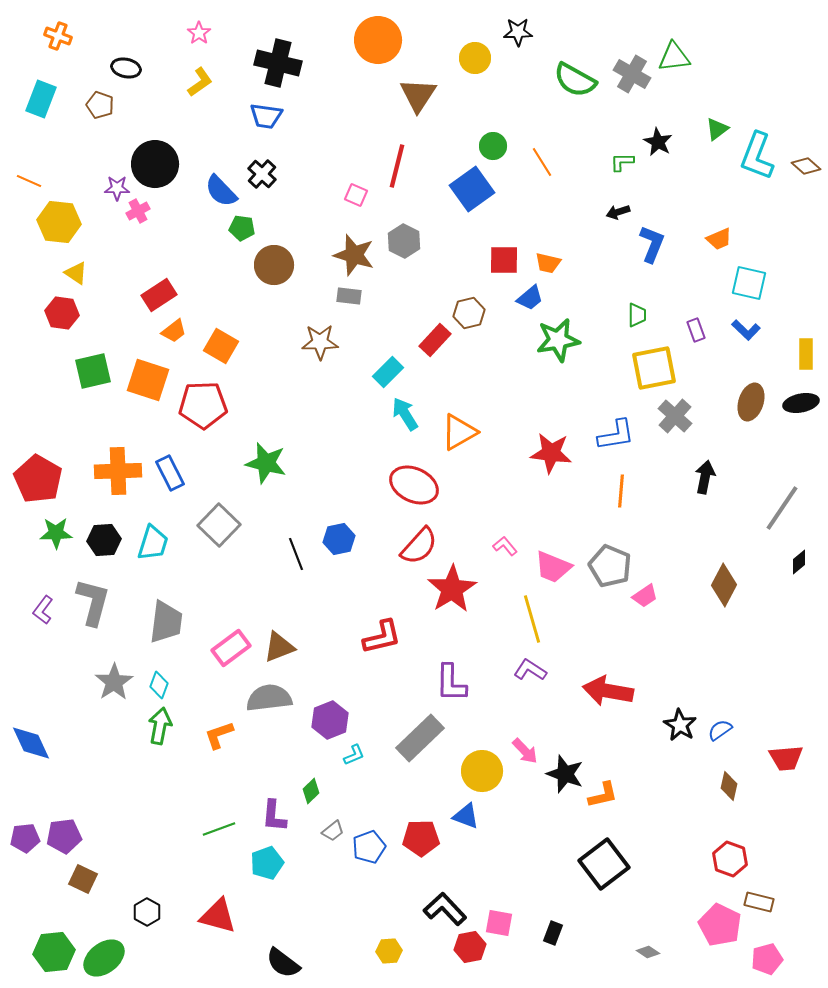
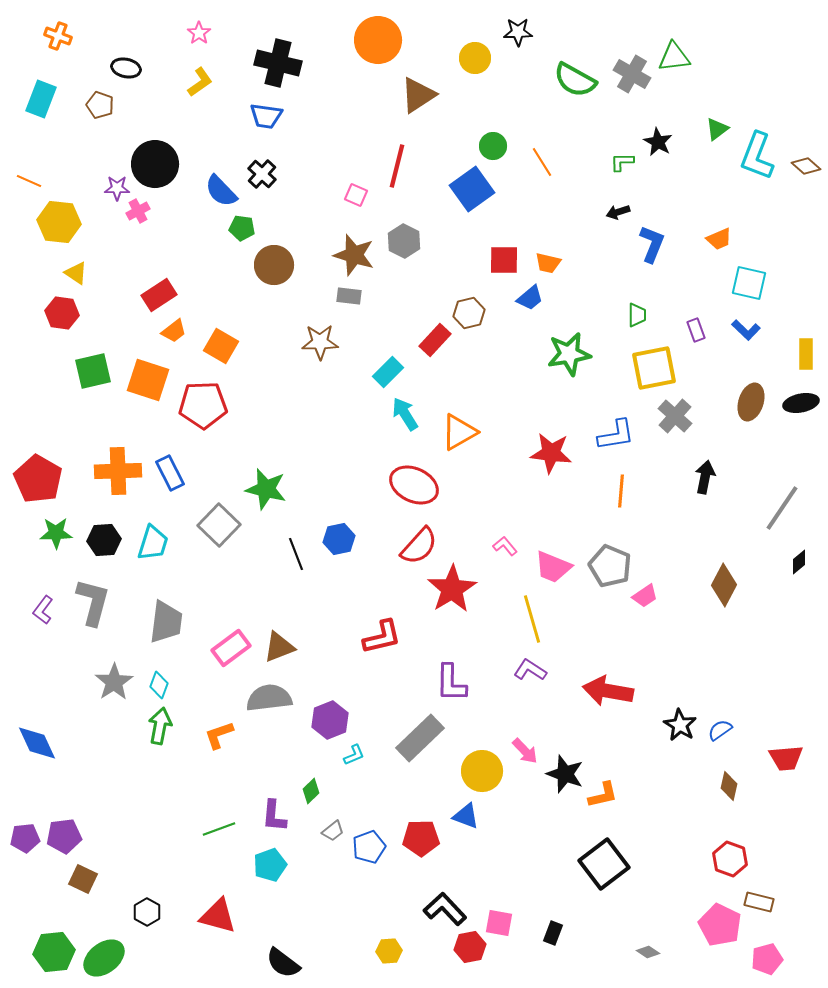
brown triangle at (418, 95): rotated 24 degrees clockwise
green star at (558, 340): moved 11 px right, 14 px down
green star at (266, 463): moved 26 px down
blue diamond at (31, 743): moved 6 px right
cyan pentagon at (267, 863): moved 3 px right, 2 px down
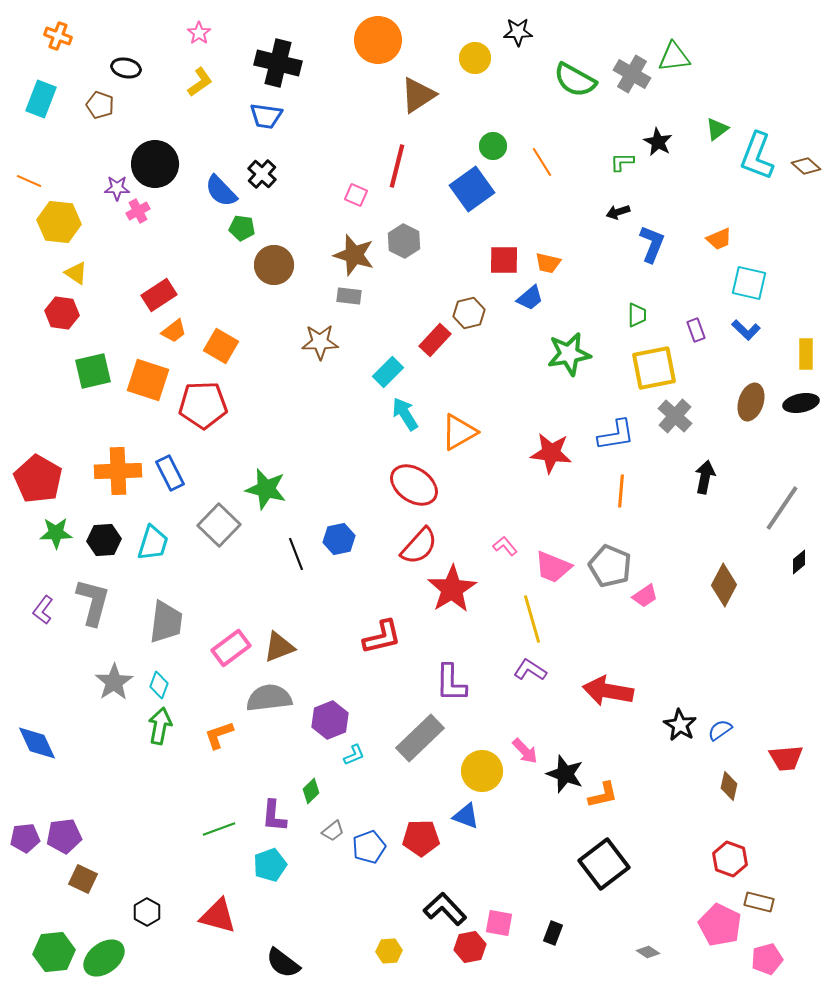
red ellipse at (414, 485): rotated 9 degrees clockwise
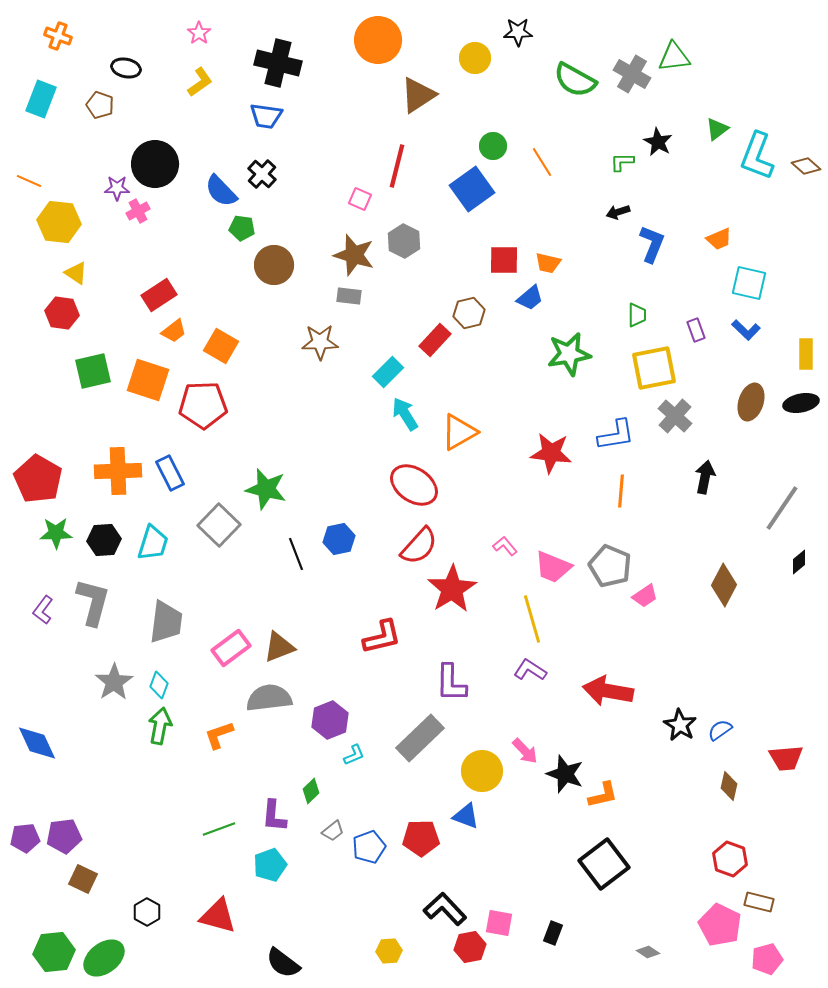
pink square at (356, 195): moved 4 px right, 4 px down
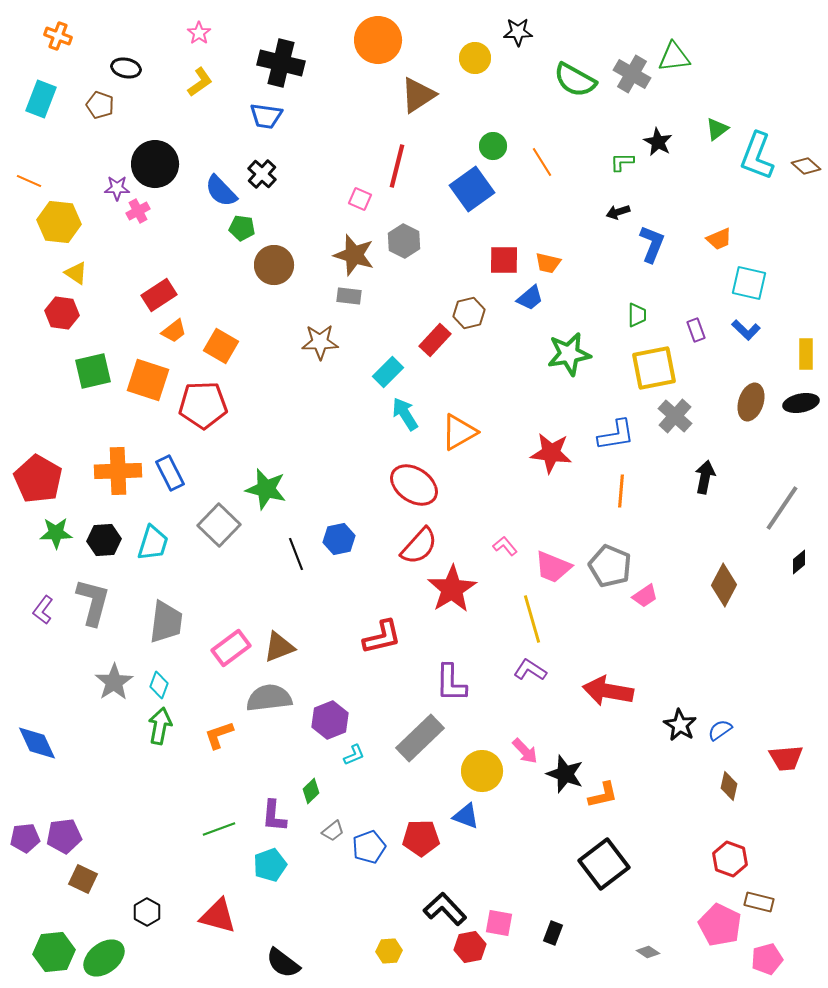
black cross at (278, 63): moved 3 px right
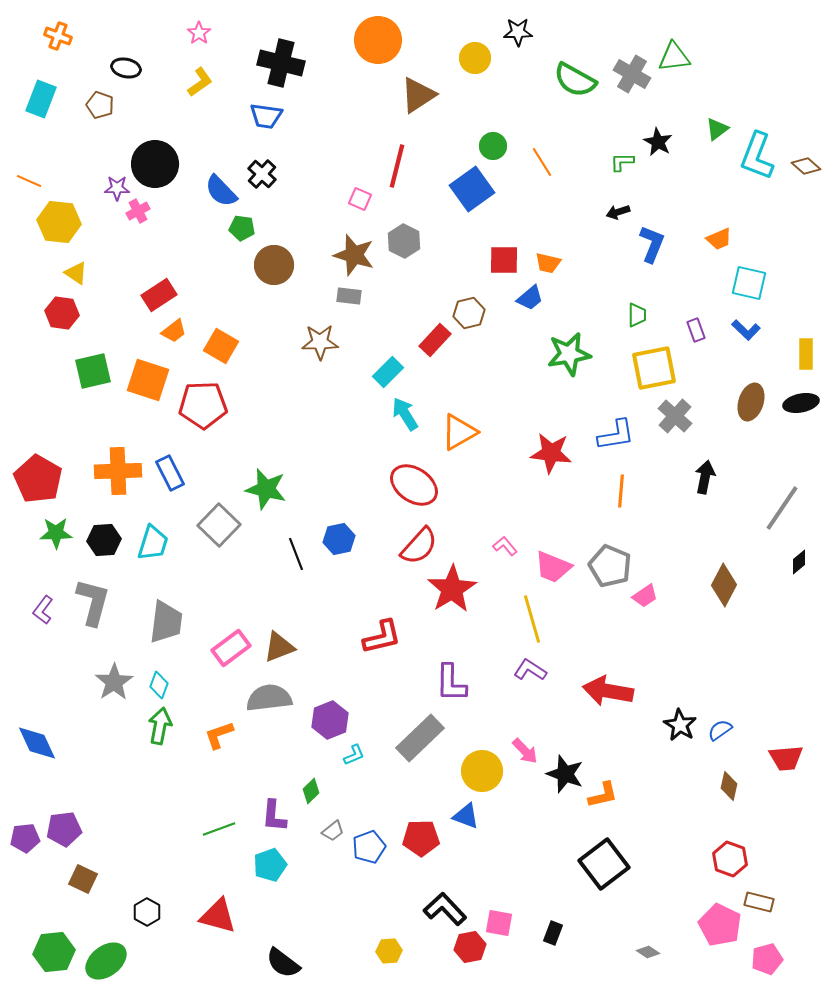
purple pentagon at (64, 836): moved 7 px up
green ellipse at (104, 958): moved 2 px right, 3 px down
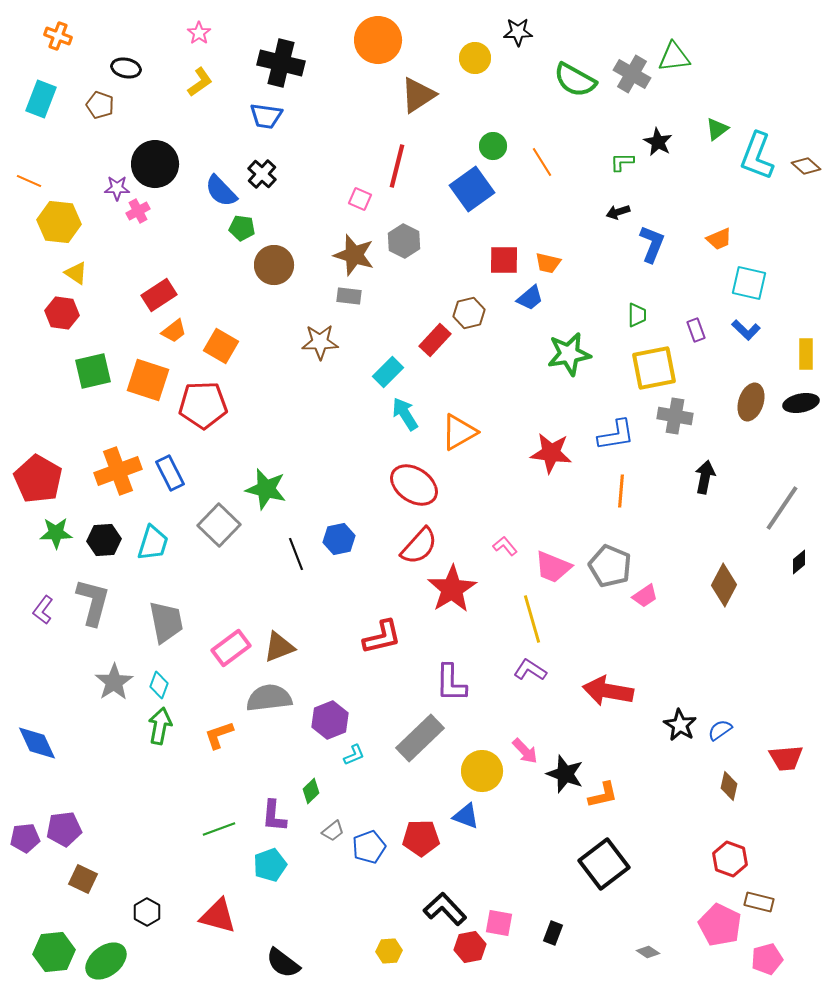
gray cross at (675, 416): rotated 32 degrees counterclockwise
orange cross at (118, 471): rotated 18 degrees counterclockwise
gray trapezoid at (166, 622): rotated 18 degrees counterclockwise
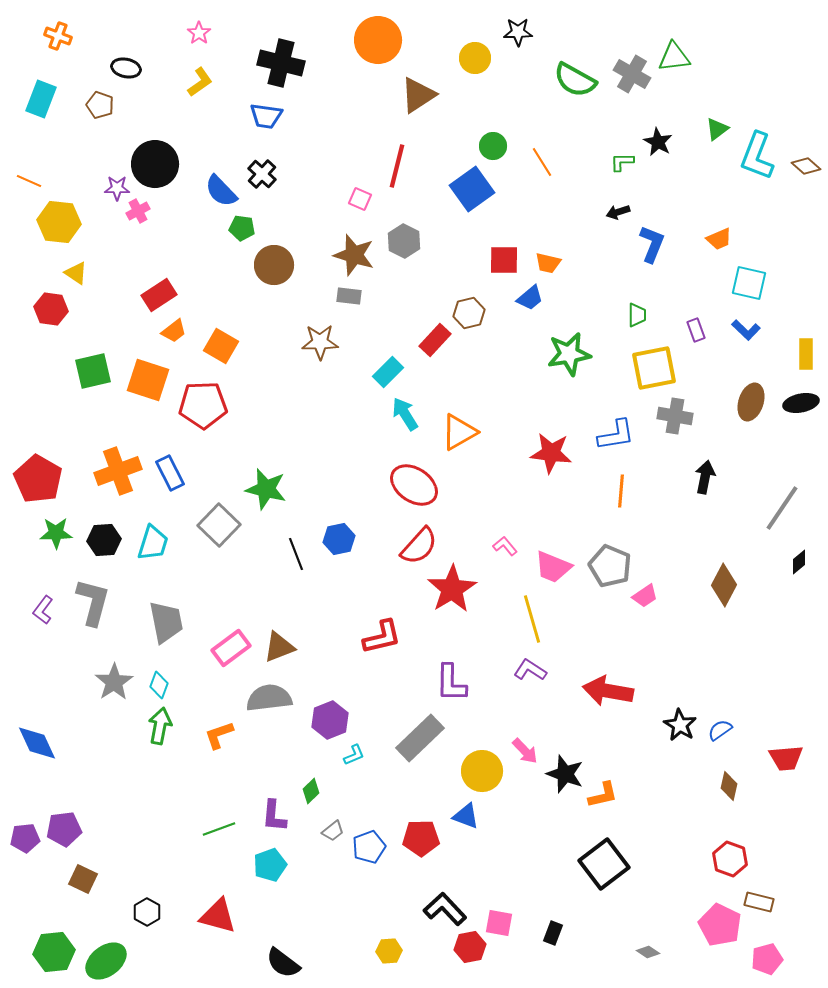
red hexagon at (62, 313): moved 11 px left, 4 px up
